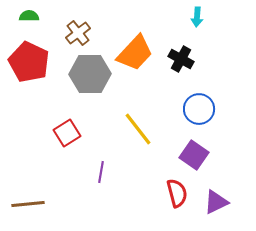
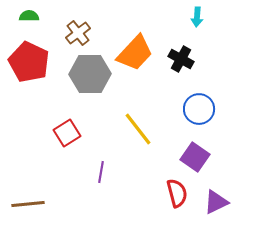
purple square: moved 1 px right, 2 px down
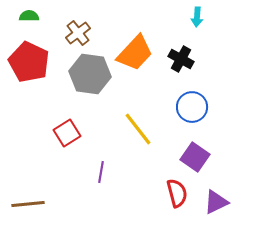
gray hexagon: rotated 9 degrees clockwise
blue circle: moved 7 px left, 2 px up
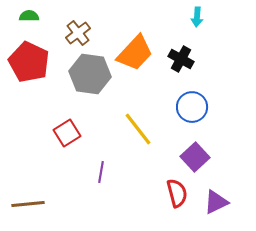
purple square: rotated 12 degrees clockwise
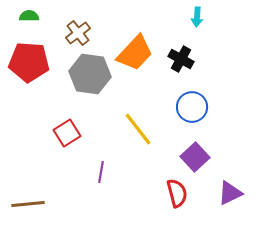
red pentagon: rotated 21 degrees counterclockwise
purple triangle: moved 14 px right, 9 px up
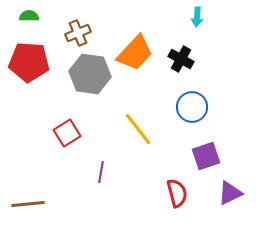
brown cross: rotated 15 degrees clockwise
purple square: moved 11 px right, 1 px up; rotated 24 degrees clockwise
